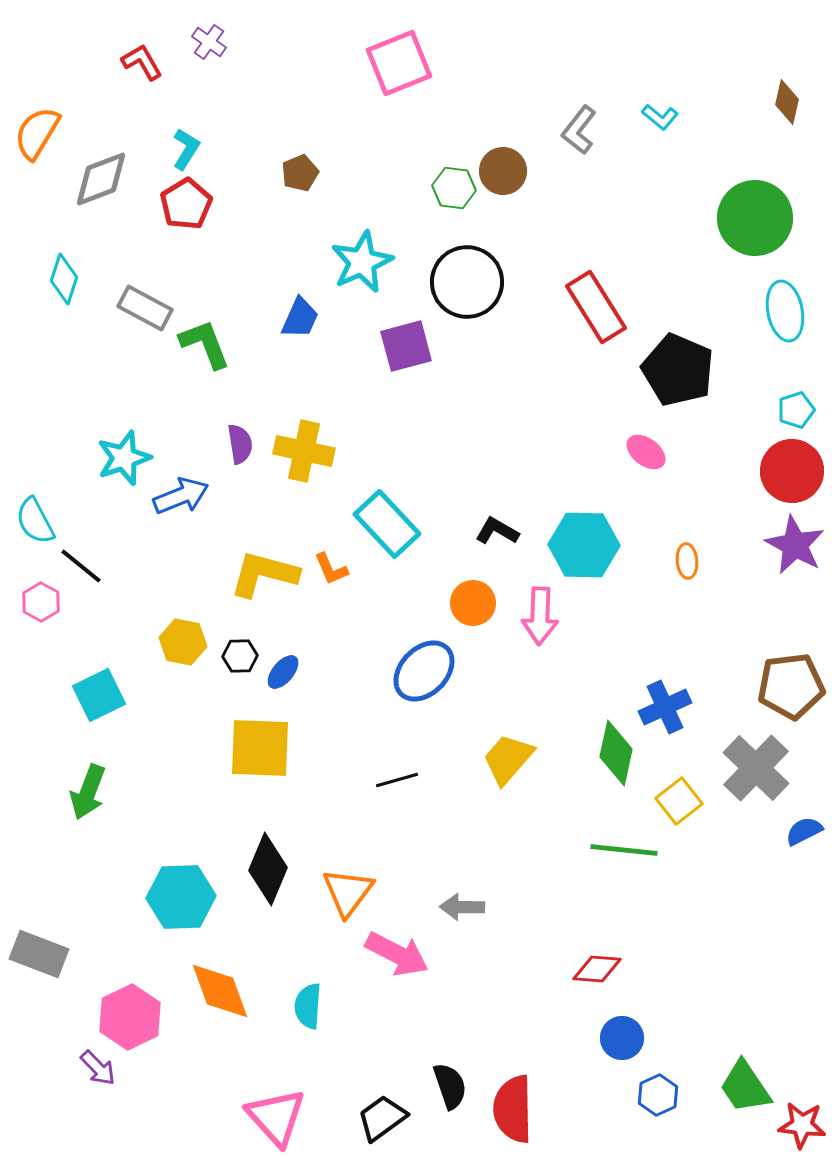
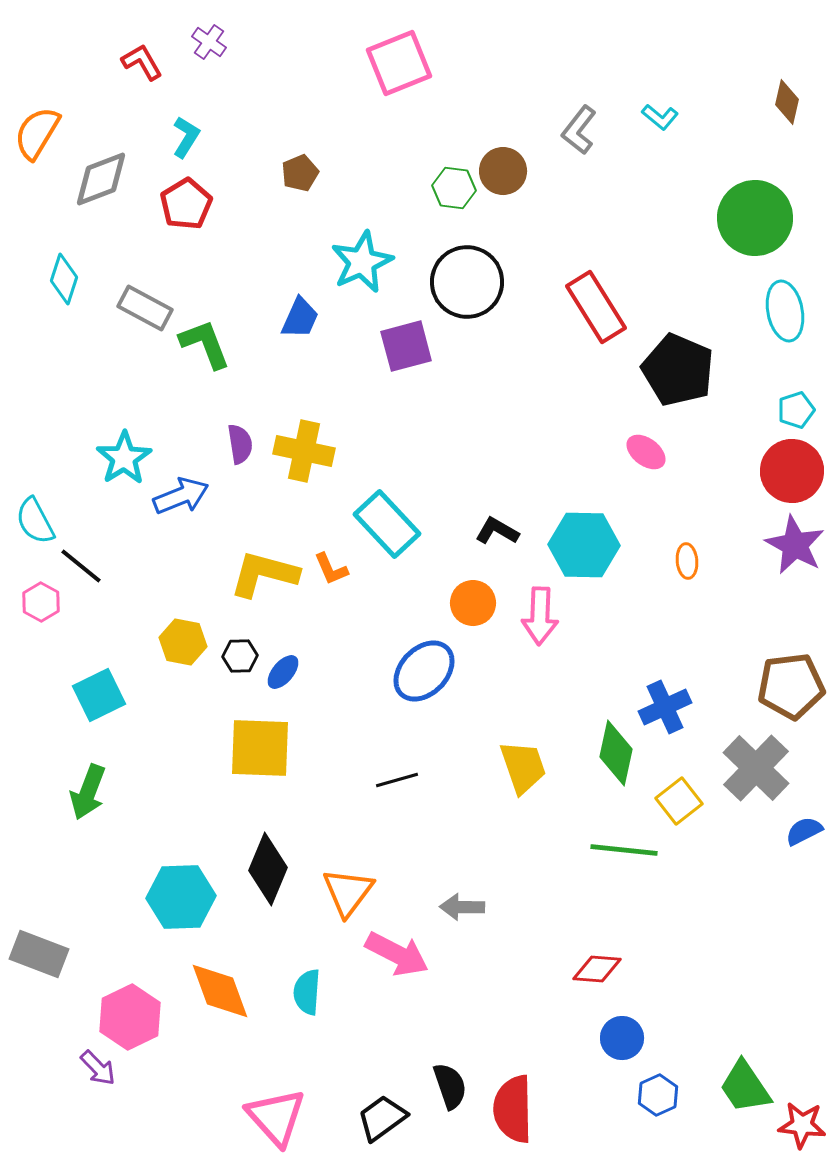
cyan L-shape at (186, 149): moved 12 px up
cyan star at (124, 458): rotated 14 degrees counterclockwise
yellow trapezoid at (508, 759): moved 15 px right, 8 px down; rotated 120 degrees clockwise
cyan semicircle at (308, 1006): moved 1 px left, 14 px up
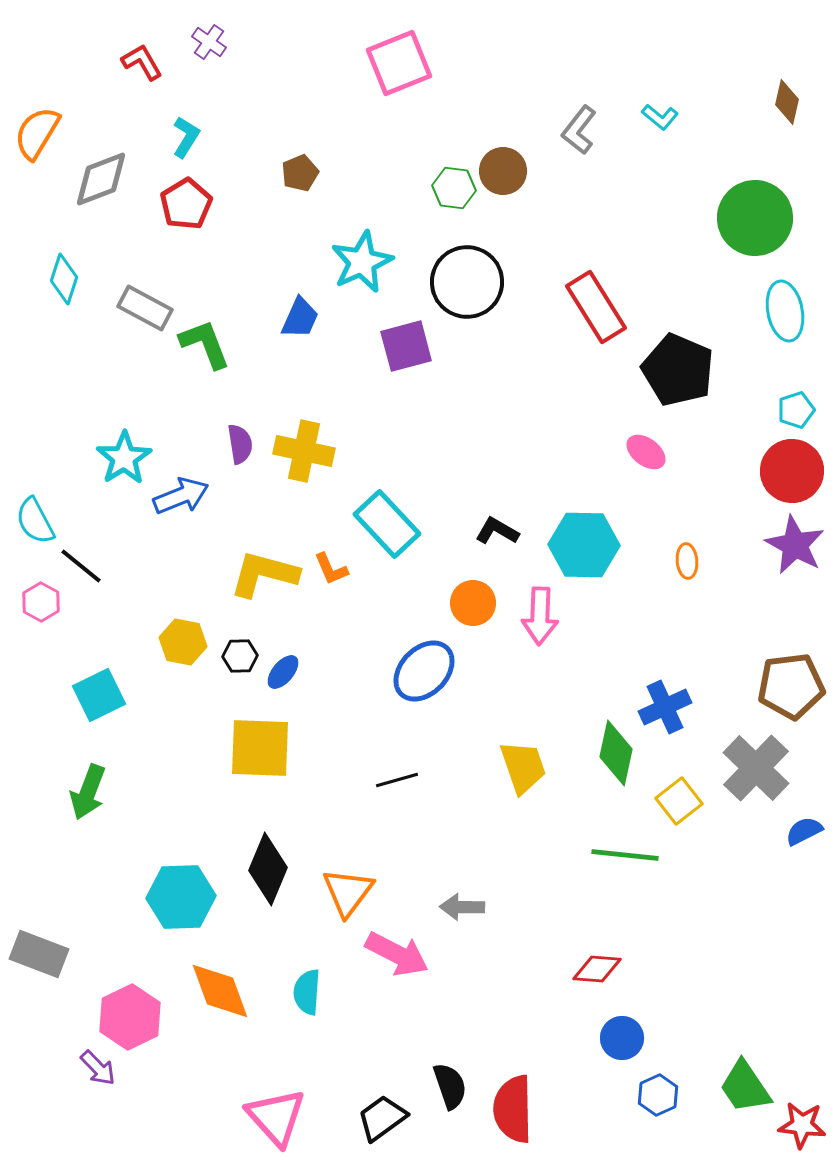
green line at (624, 850): moved 1 px right, 5 px down
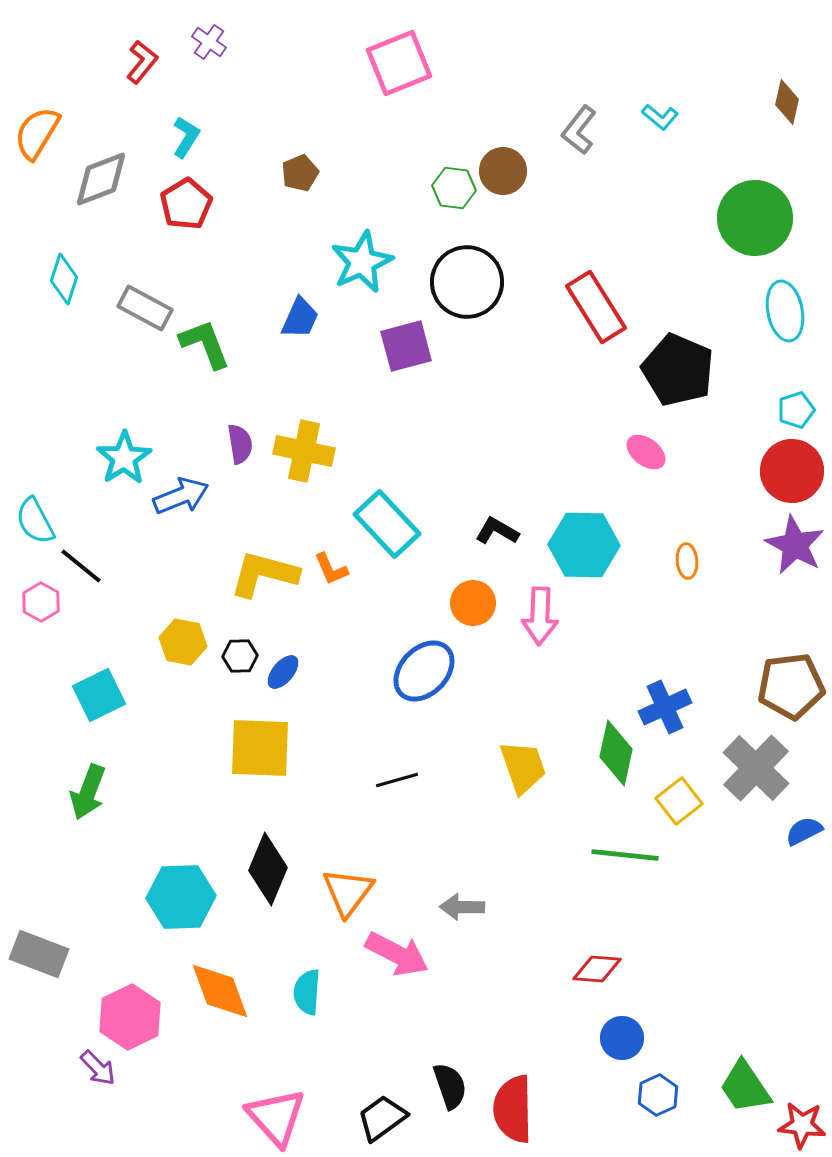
red L-shape at (142, 62): rotated 69 degrees clockwise
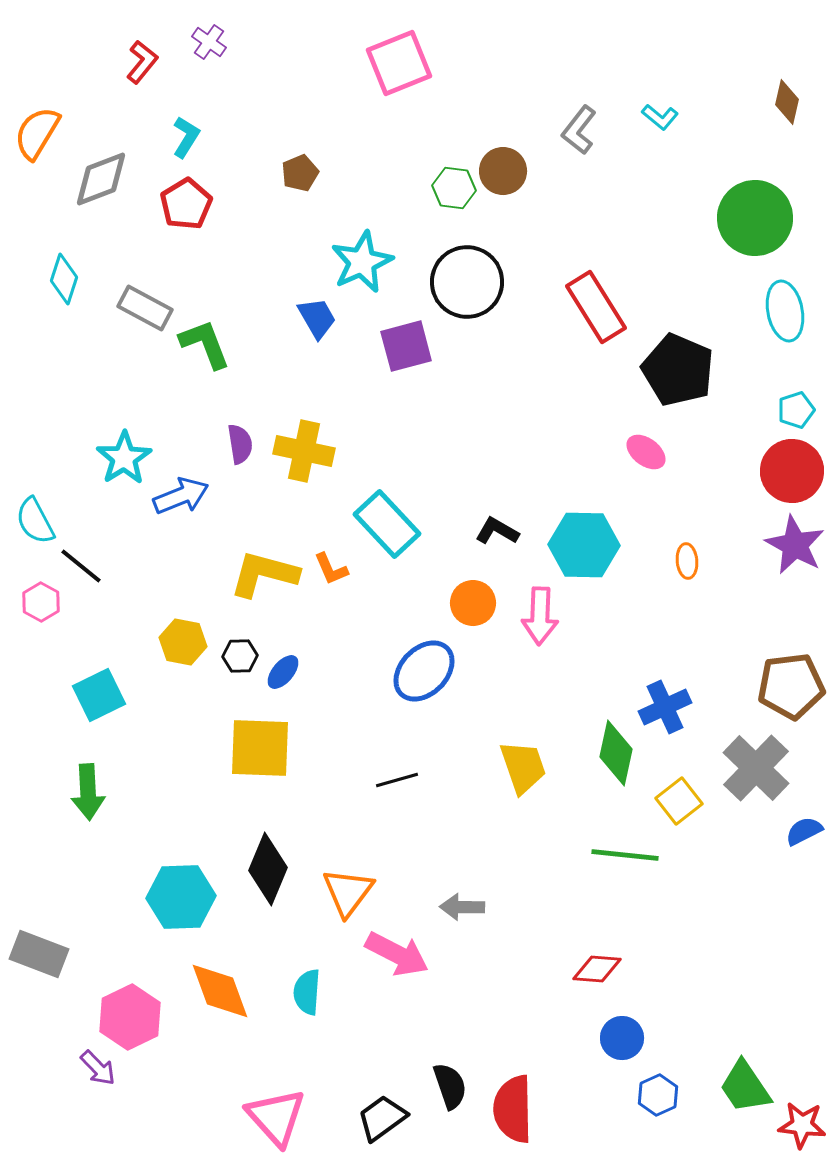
blue trapezoid at (300, 318): moved 17 px right; rotated 54 degrees counterclockwise
green arrow at (88, 792): rotated 24 degrees counterclockwise
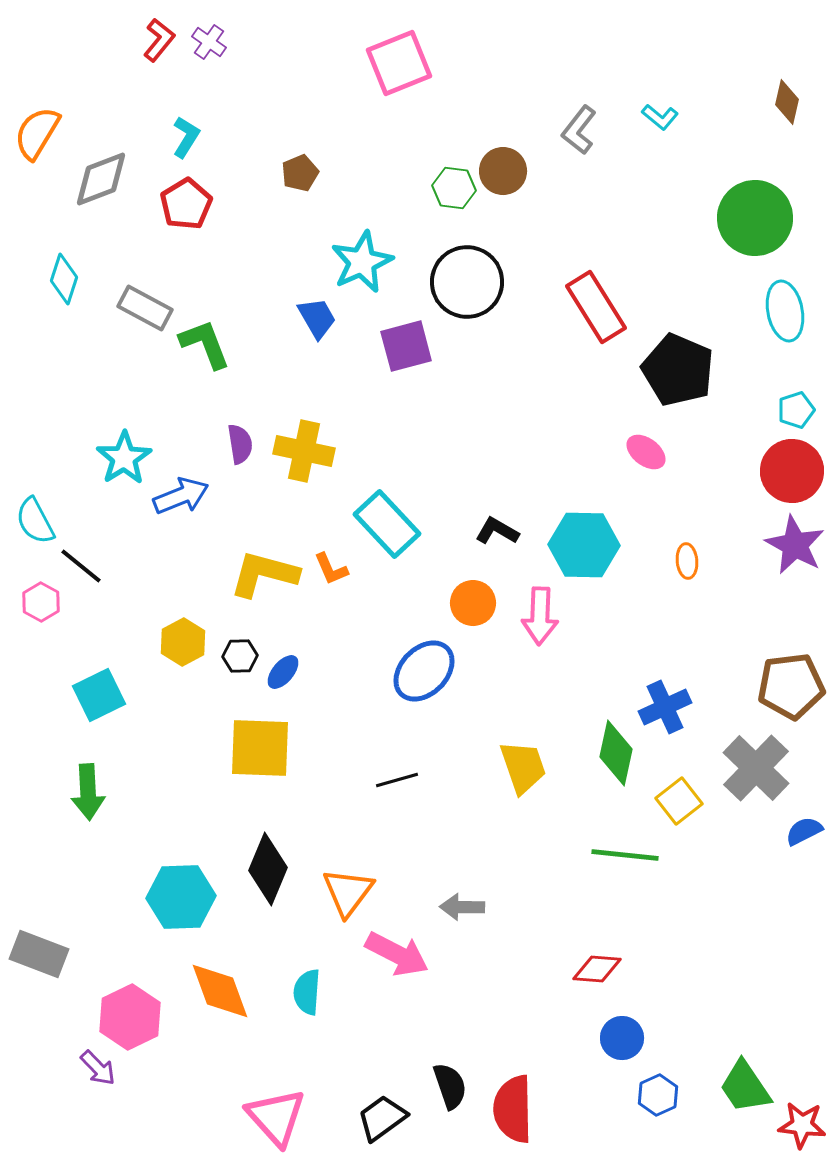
red L-shape at (142, 62): moved 17 px right, 22 px up
yellow hexagon at (183, 642): rotated 21 degrees clockwise
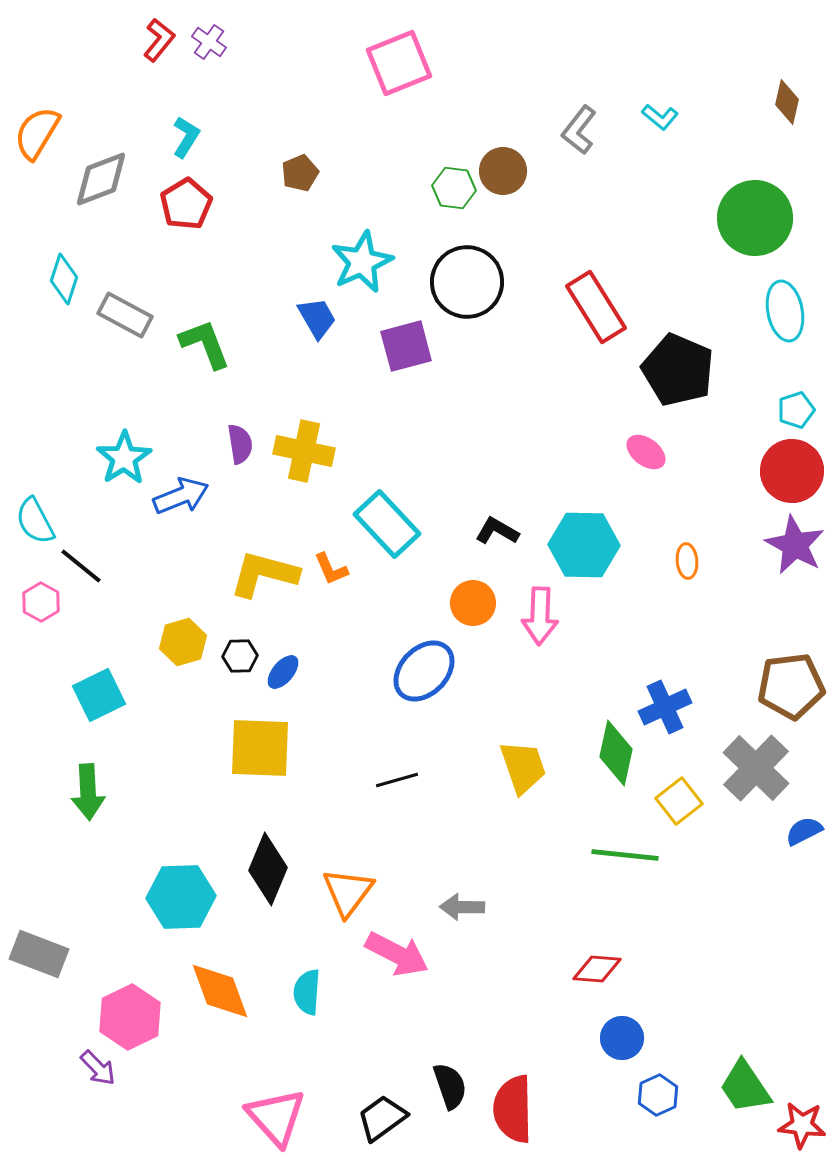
gray rectangle at (145, 308): moved 20 px left, 7 px down
yellow hexagon at (183, 642): rotated 12 degrees clockwise
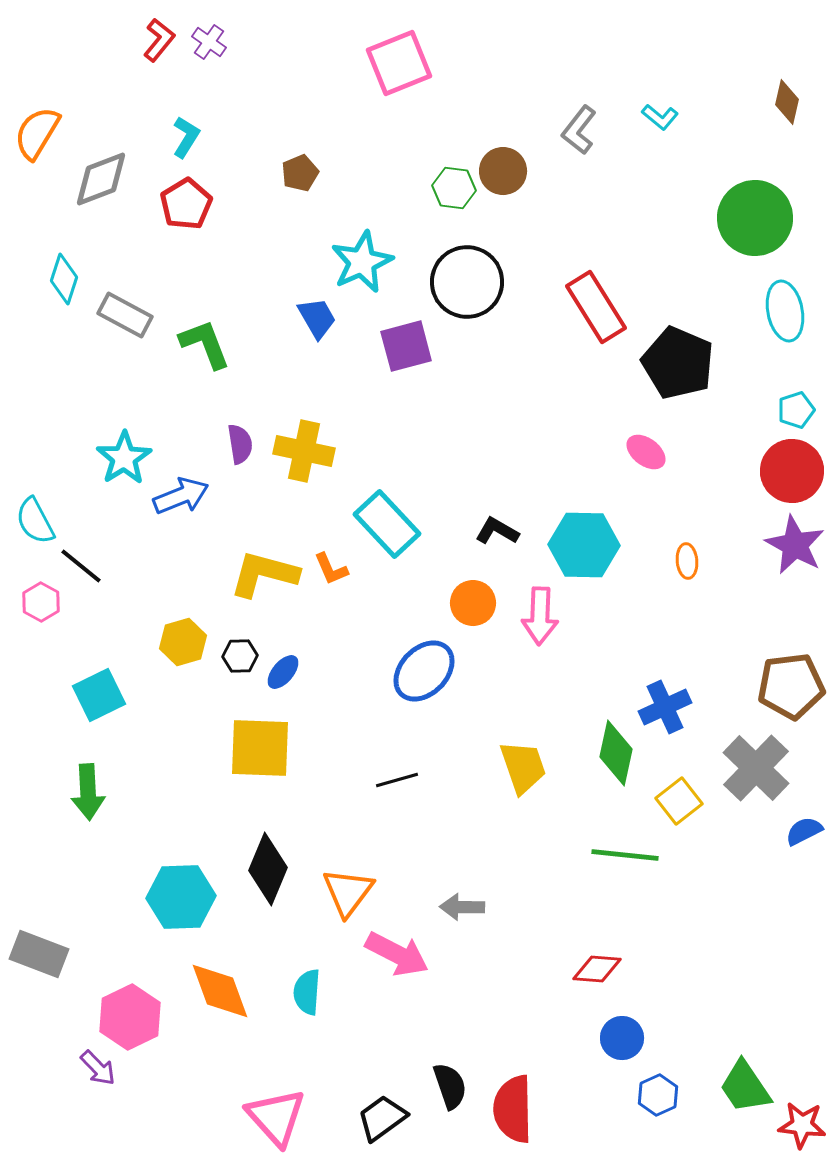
black pentagon at (678, 370): moved 7 px up
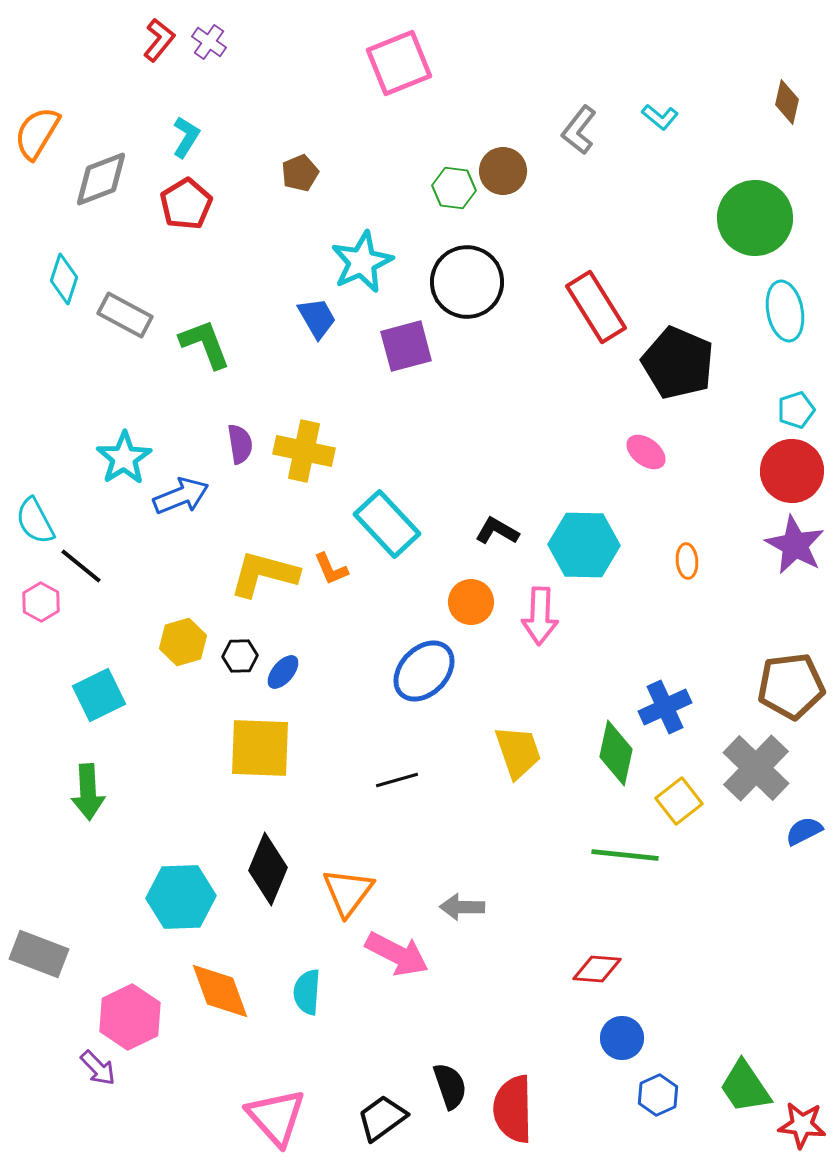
orange circle at (473, 603): moved 2 px left, 1 px up
yellow trapezoid at (523, 767): moved 5 px left, 15 px up
